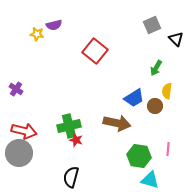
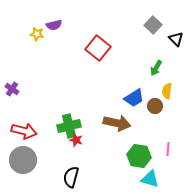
gray square: moved 1 px right; rotated 24 degrees counterclockwise
red square: moved 3 px right, 3 px up
purple cross: moved 4 px left
gray circle: moved 4 px right, 7 px down
cyan triangle: moved 1 px up
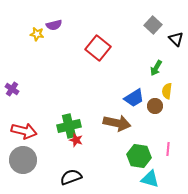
black semicircle: rotated 55 degrees clockwise
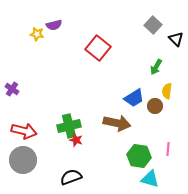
green arrow: moved 1 px up
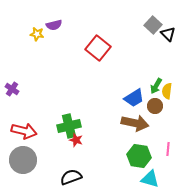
black triangle: moved 8 px left, 5 px up
green arrow: moved 19 px down
brown arrow: moved 18 px right
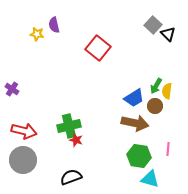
purple semicircle: rotated 91 degrees clockwise
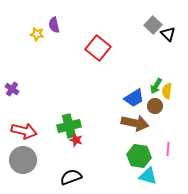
cyan triangle: moved 2 px left, 3 px up
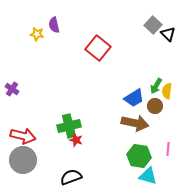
red arrow: moved 1 px left, 5 px down
